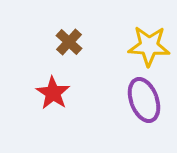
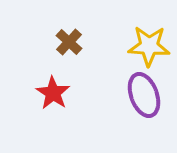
purple ellipse: moved 5 px up
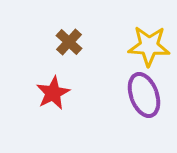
red star: rotated 12 degrees clockwise
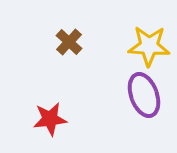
red star: moved 3 px left, 26 px down; rotated 20 degrees clockwise
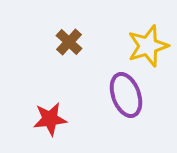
yellow star: moved 1 px left; rotated 21 degrees counterclockwise
purple ellipse: moved 18 px left
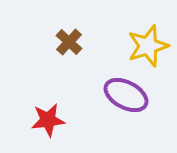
purple ellipse: rotated 42 degrees counterclockwise
red star: moved 2 px left, 1 px down
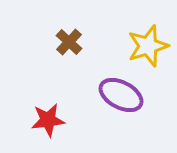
purple ellipse: moved 5 px left
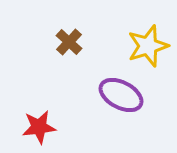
red star: moved 9 px left, 7 px down
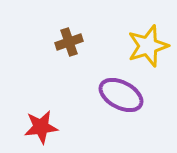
brown cross: rotated 28 degrees clockwise
red star: moved 2 px right
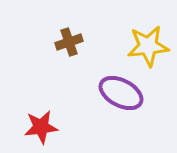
yellow star: rotated 12 degrees clockwise
purple ellipse: moved 2 px up
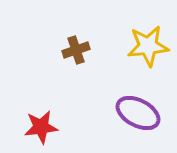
brown cross: moved 7 px right, 8 px down
purple ellipse: moved 17 px right, 20 px down
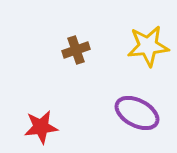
purple ellipse: moved 1 px left
